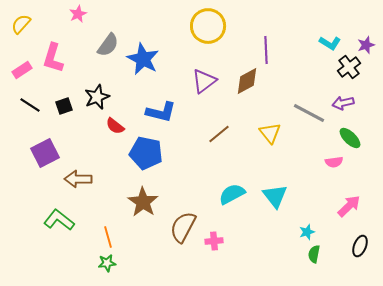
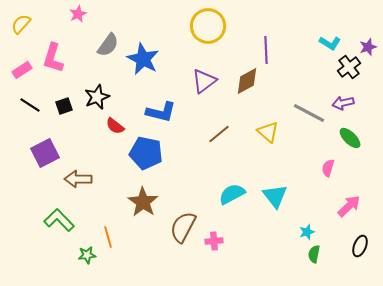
purple star: moved 2 px right, 2 px down
yellow triangle: moved 2 px left, 1 px up; rotated 10 degrees counterclockwise
pink semicircle: moved 6 px left, 6 px down; rotated 114 degrees clockwise
green L-shape: rotated 8 degrees clockwise
green star: moved 20 px left, 8 px up
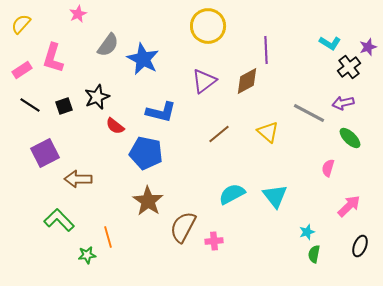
brown star: moved 5 px right, 1 px up
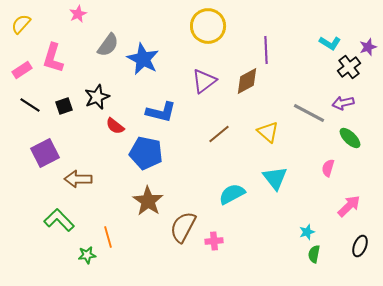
cyan triangle: moved 18 px up
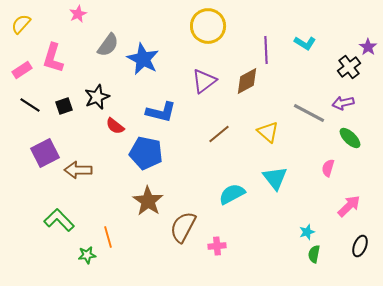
cyan L-shape: moved 25 px left
purple star: rotated 18 degrees counterclockwise
brown arrow: moved 9 px up
pink cross: moved 3 px right, 5 px down
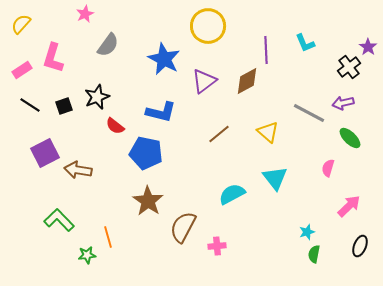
pink star: moved 7 px right
cyan L-shape: rotated 35 degrees clockwise
blue star: moved 21 px right
brown arrow: rotated 8 degrees clockwise
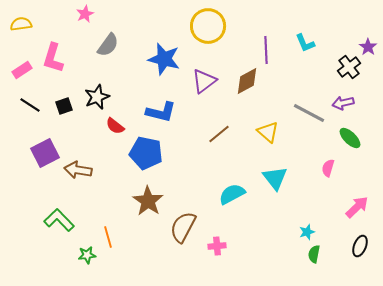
yellow semicircle: rotated 40 degrees clockwise
blue star: rotated 12 degrees counterclockwise
pink arrow: moved 8 px right, 1 px down
